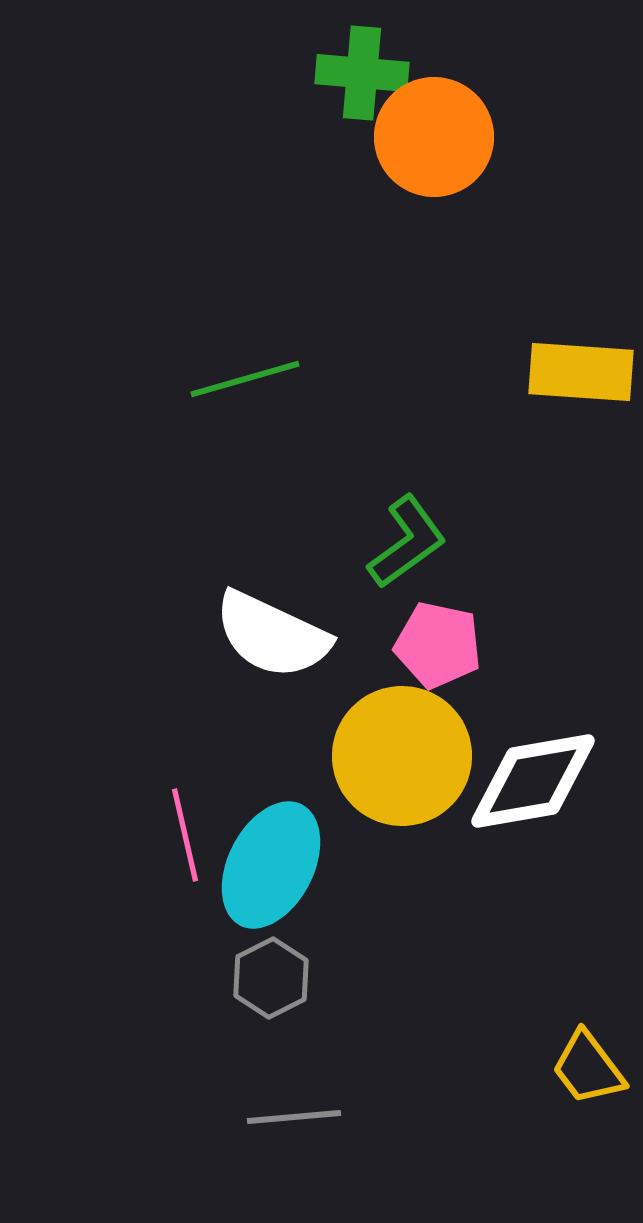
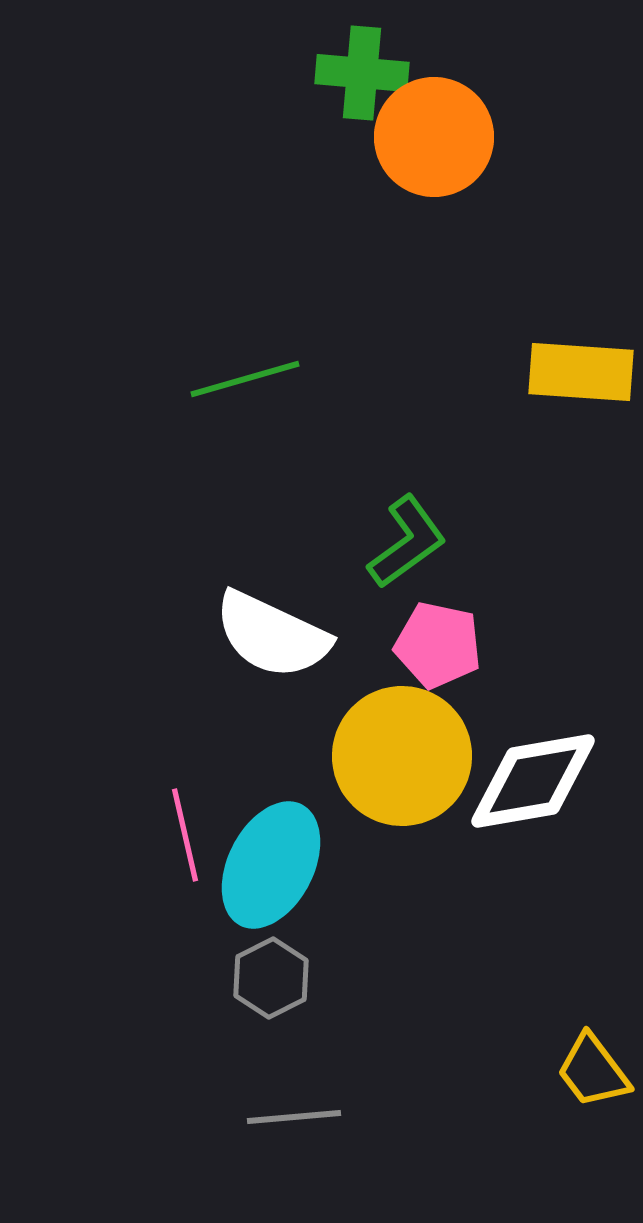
yellow trapezoid: moved 5 px right, 3 px down
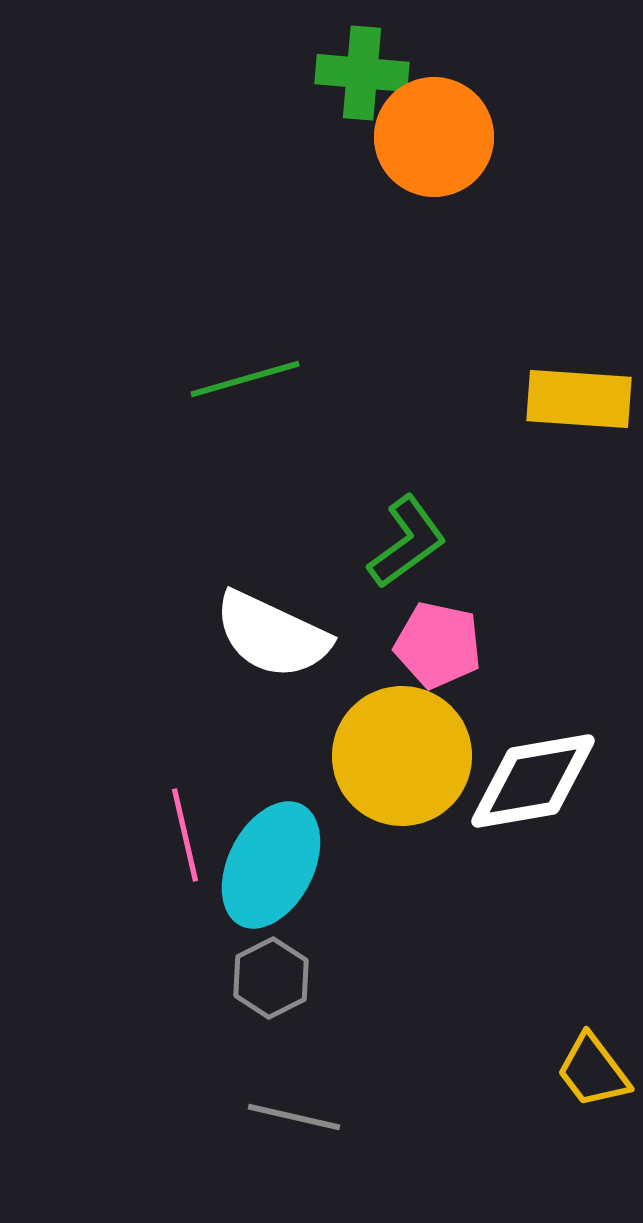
yellow rectangle: moved 2 px left, 27 px down
gray line: rotated 18 degrees clockwise
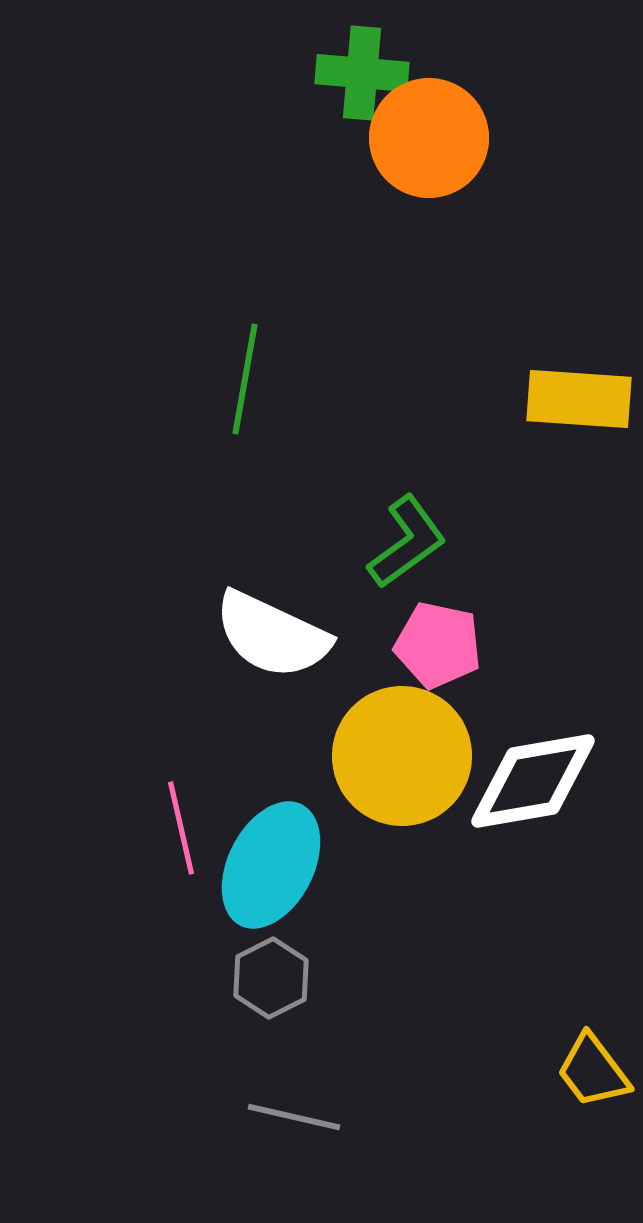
orange circle: moved 5 px left, 1 px down
green line: rotated 64 degrees counterclockwise
pink line: moved 4 px left, 7 px up
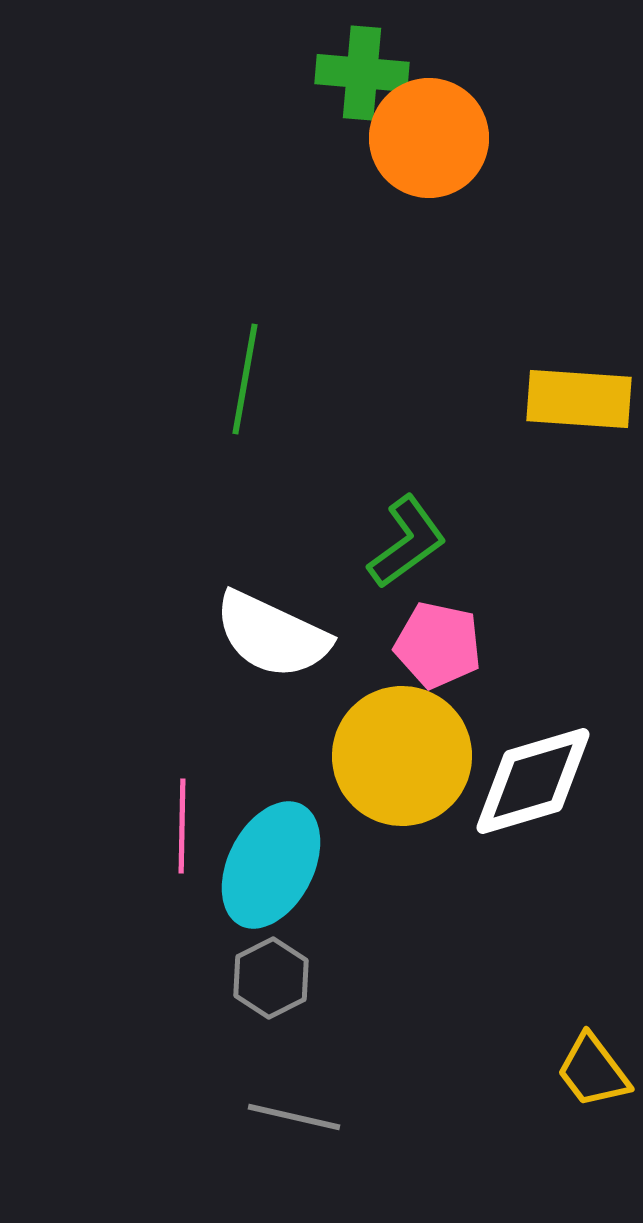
white diamond: rotated 7 degrees counterclockwise
pink line: moved 1 px right, 2 px up; rotated 14 degrees clockwise
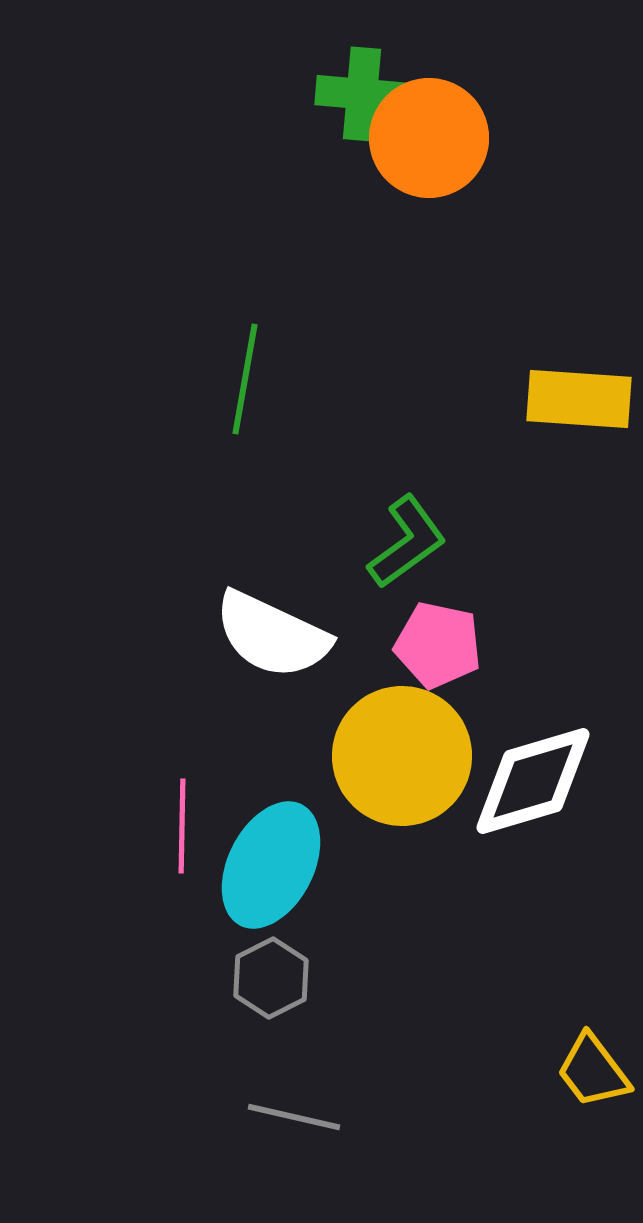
green cross: moved 21 px down
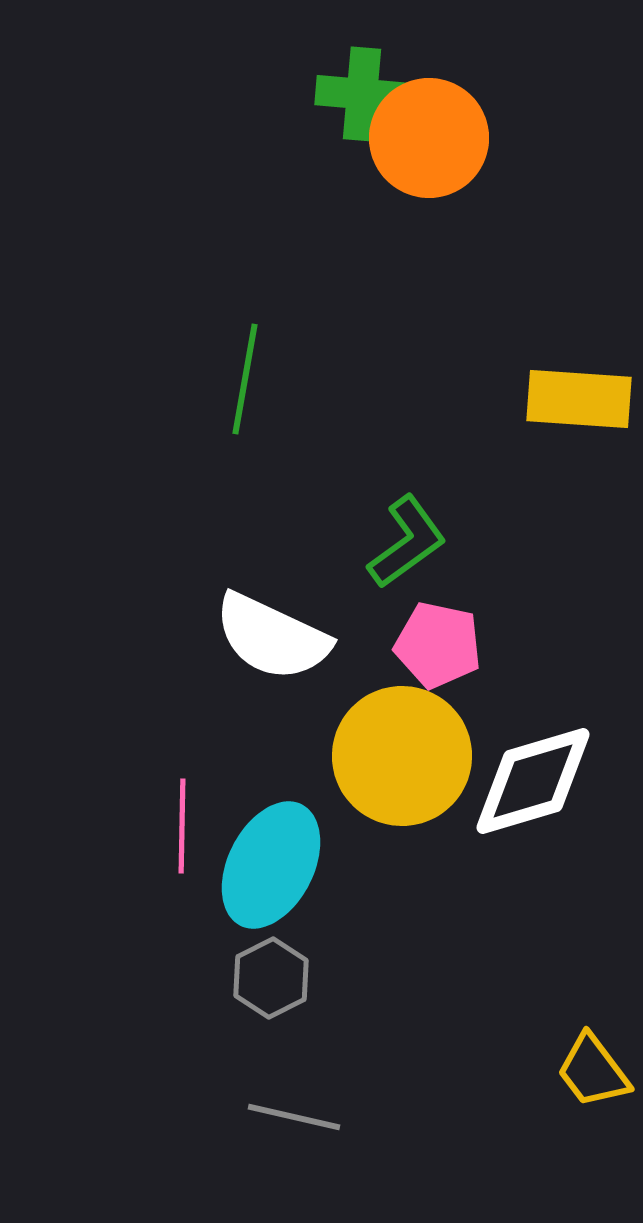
white semicircle: moved 2 px down
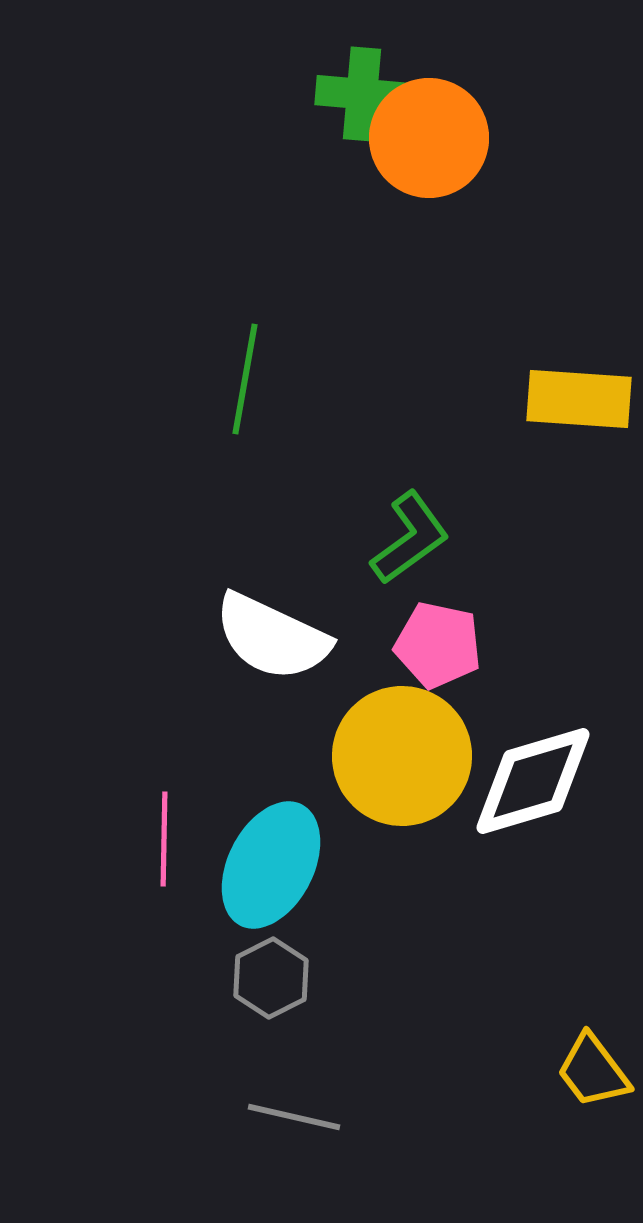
green L-shape: moved 3 px right, 4 px up
pink line: moved 18 px left, 13 px down
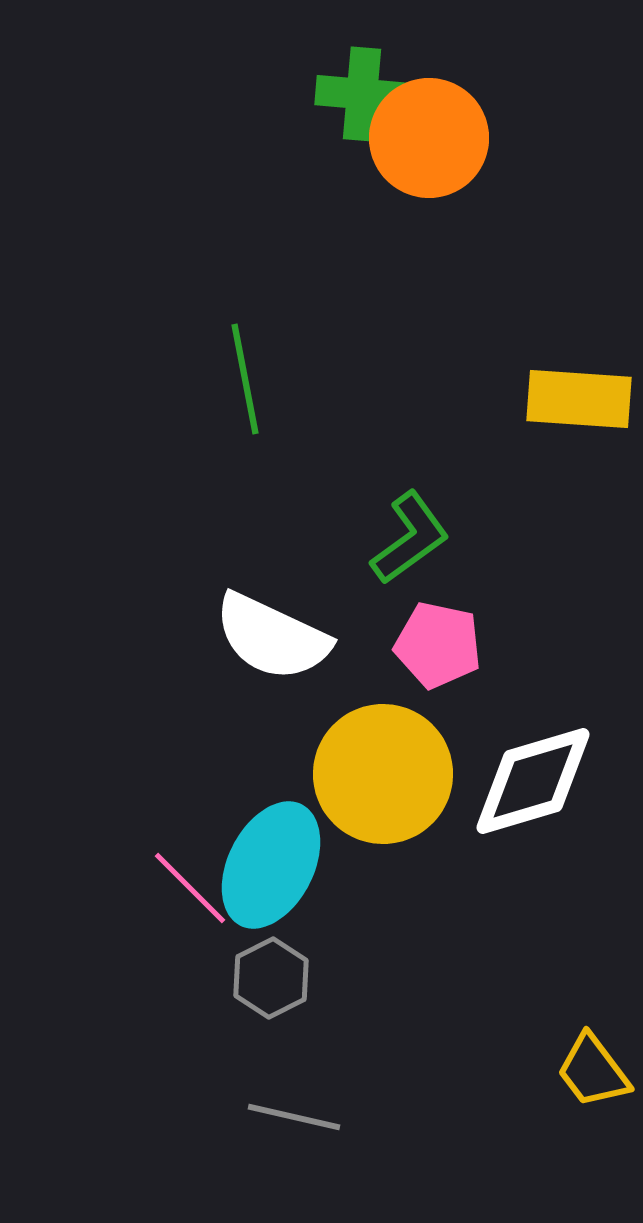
green line: rotated 21 degrees counterclockwise
yellow circle: moved 19 px left, 18 px down
pink line: moved 26 px right, 49 px down; rotated 46 degrees counterclockwise
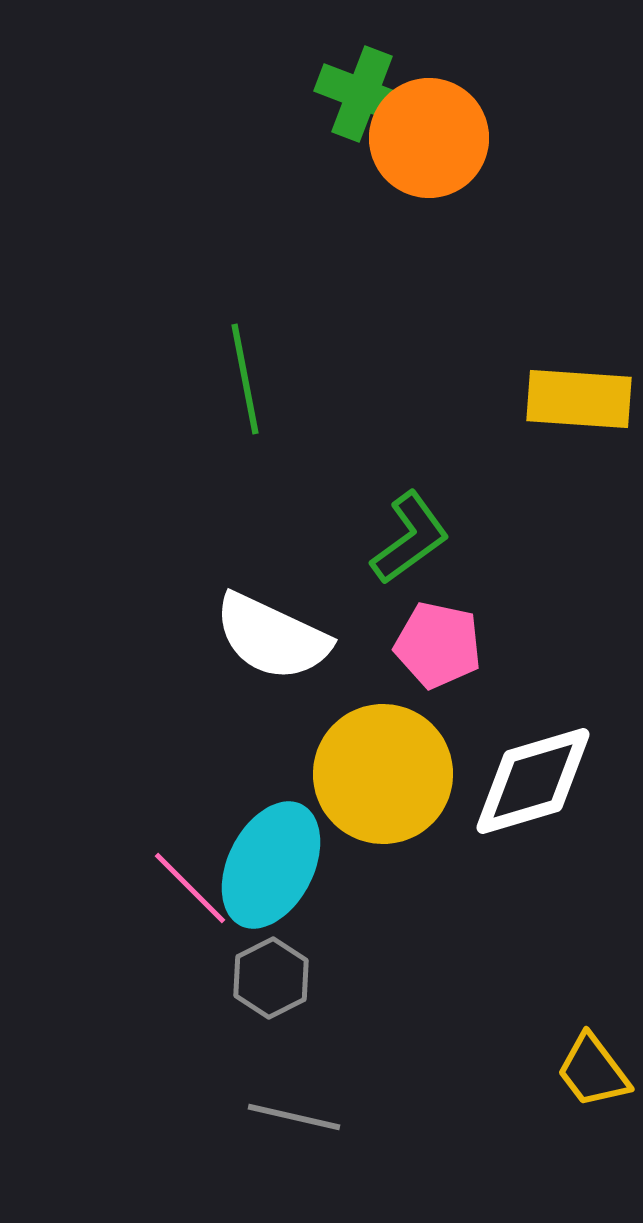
green cross: rotated 16 degrees clockwise
